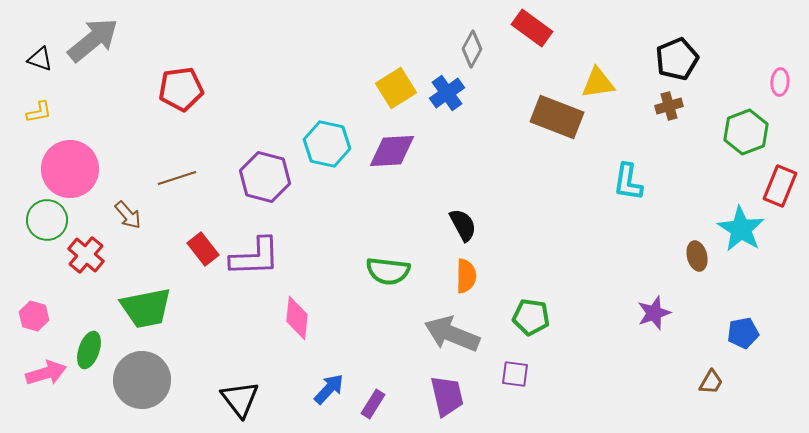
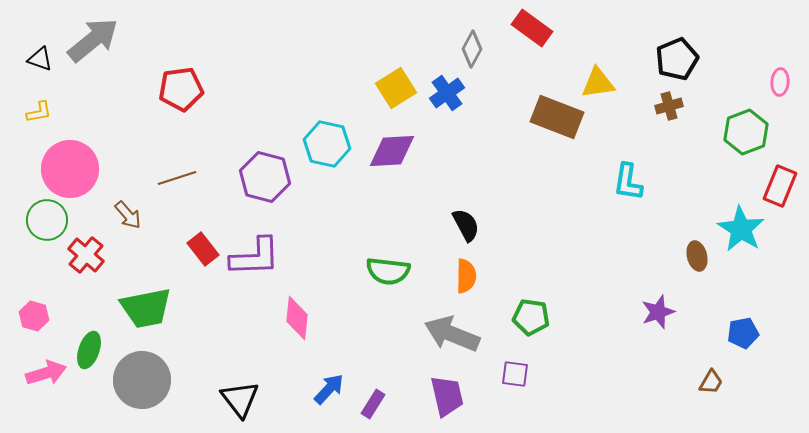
black semicircle at (463, 225): moved 3 px right
purple star at (654, 313): moved 4 px right, 1 px up
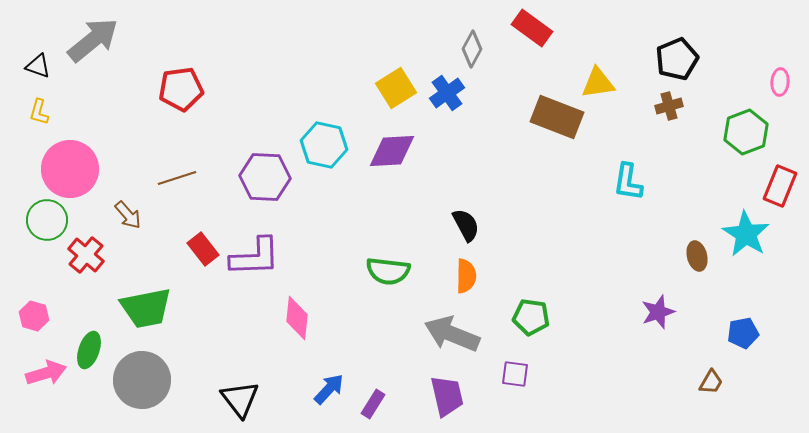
black triangle at (40, 59): moved 2 px left, 7 px down
yellow L-shape at (39, 112): rotated 116 degrees clockwise
cyan hexagon at (327, 144): moved 3 px left, 1 px down
purple hexagon at (265, 177): rotated 12 degrees counterclockwise
cyan star at (741, 229): moved 5 px right, 5 px down
